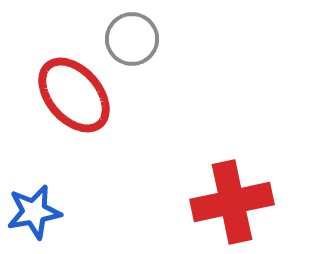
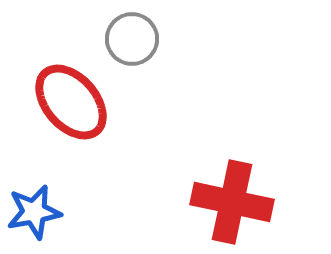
red ellipse: moved 3 px left, 7 px down
red cross: rotated 24 degrees clockwise
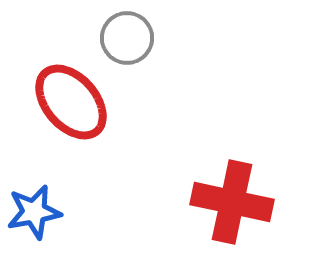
gray circle: moved 5 px left, 1 px up
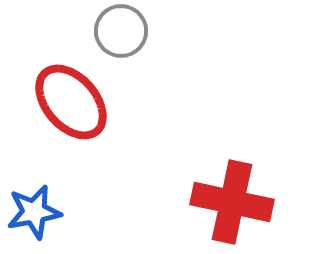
gray circle: moved 6 px left, 7 px up
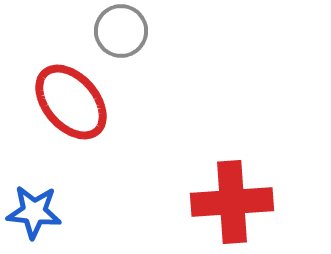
red cross: rotated 16 degrees counterclockwise
blue star: rotated 16 degrees clockwise
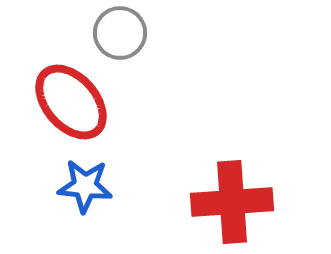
gray circle: moved 1 px left, 2 px down
blue star: moved 51 px right, 26 px up
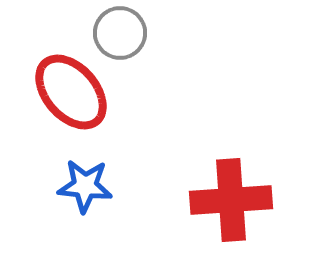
red ellipse: moved 10 px up
red cross: moved 1 px left, 2 px up
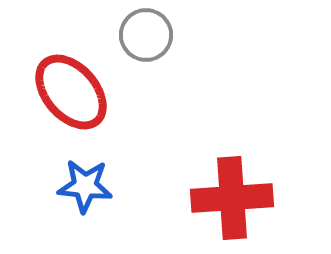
gray circle: moved 26 px right, 2 px down
red cross: moved 1 px right, 2 px up
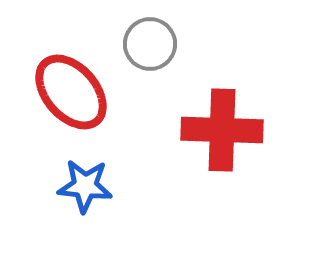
gray circle: moved 4 px right, 9 px down
red cross: moved 10 px left, 68 px up; rotated 6 degrees clockwise
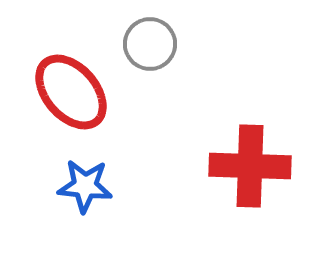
red cross: moved 28 px right, 36 px down
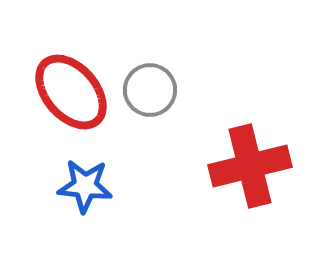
gray circle: moved 46 px down
red cross: rotated 16 degrees counterclockwise
